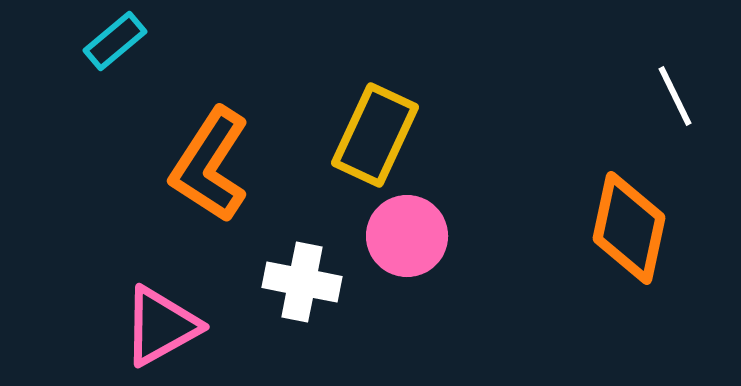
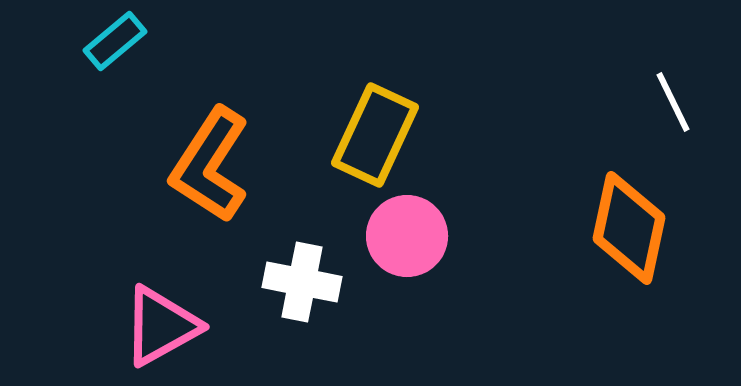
white line: moved 2 px left, 6 px down
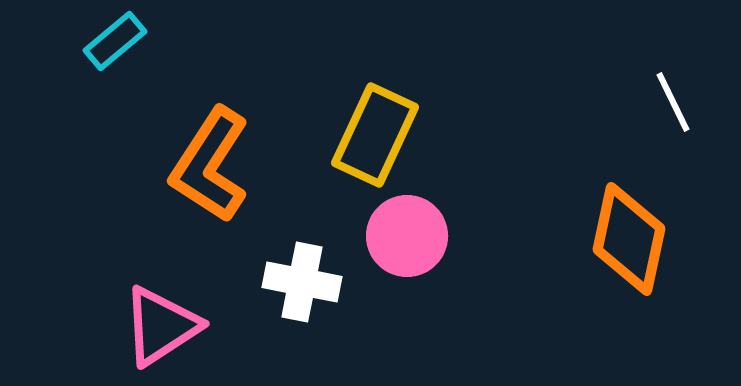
orange diamond: moved 11 px down
pink triangle: rotated 4 degrees counterclockwise
